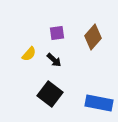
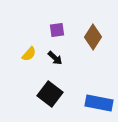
purple square: moved 3 px up
brown diamond: rotated 10 degrees counterclockwise
black arrow: moved 1 px right, 2 px up
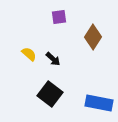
purple square: moved 2 px right, 13 px up
yellow semicircle: rotated 91 degrees counterclockwise
black arrow: moved 2 px left, 1 px down
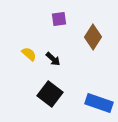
purple square: moved 2 px down
blue rectangle: rotated 8 degrees clockwise
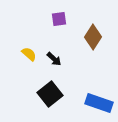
black arrow: moved 1 px right
black square: rotated 15 degrees clockwise
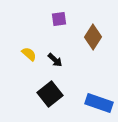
black arrow: moved 1 px right, 1 px down
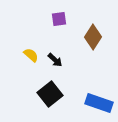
yellow semicircle: moved 2 px right, 1 px down
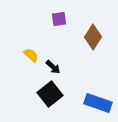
black arrow: moved 2 px left, 7 px down
blue rectangle: moved 1 px left
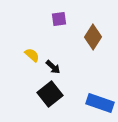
yellow semicircle: moved 1 px right
blue rectangle: moved 2 px right
